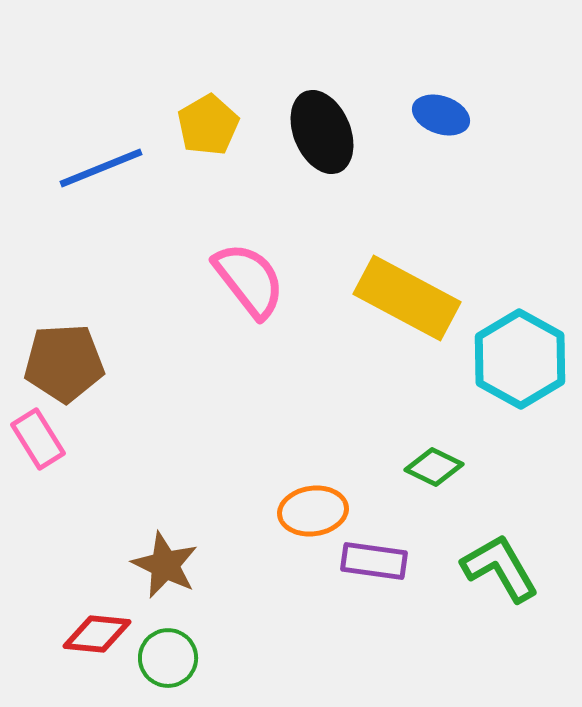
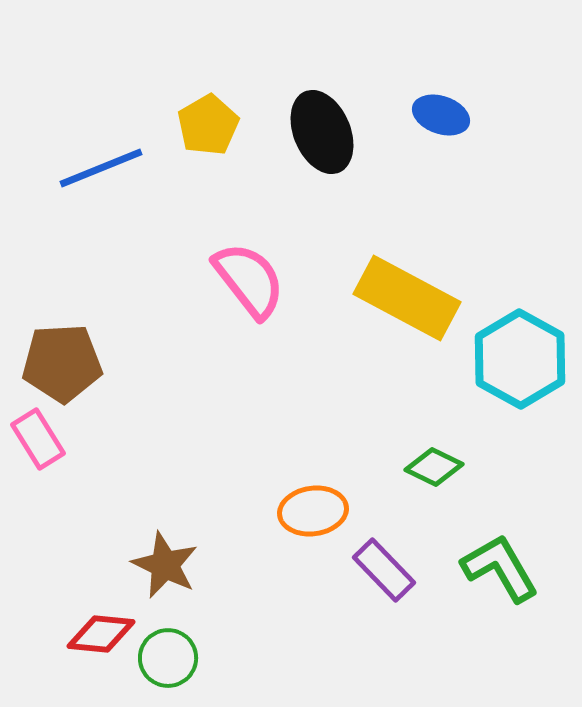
brown pentagon: moved 2 px left
purple rectangle: moved 10 px right, 9 px down; rotated 38 degrees clockwise
red diamond: moved 4 px right
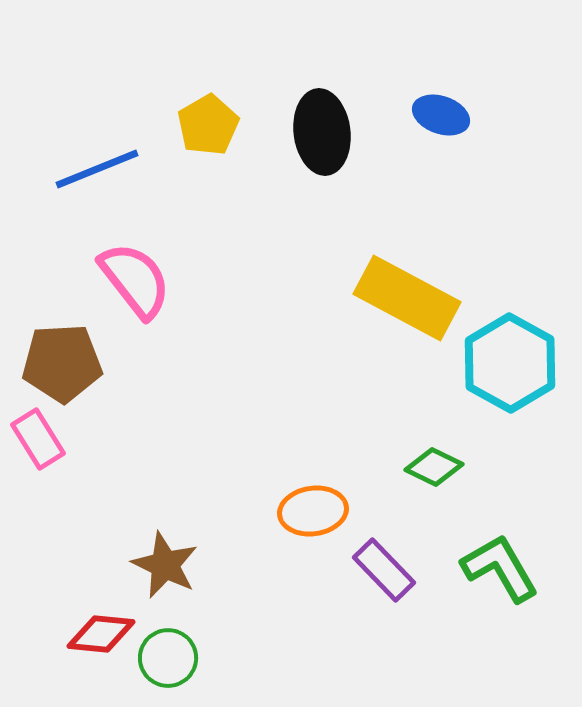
black ellipse: rotated 16 degrees clockwise
blue line: moved 4 px left, 1 px down
pink semicircle: moved 114 px left
cyan hexagon: moved 10 px left, 4 px down
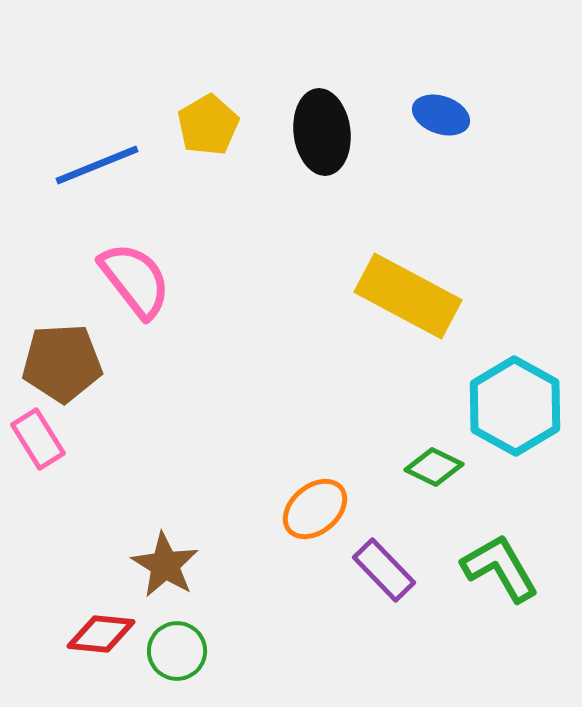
blue line: moved 4 px up
yellow rectangle: moved 1 px right, 2 px up
cyan hexagon: moved 5 px right, 43 px down
orange ellipse: moved 2 px right, 2 px up; rotated 32 degrees counterclockwise
brown star: rotated 6 degrees clockwise
green circle: moved 9 px right, 7 px up
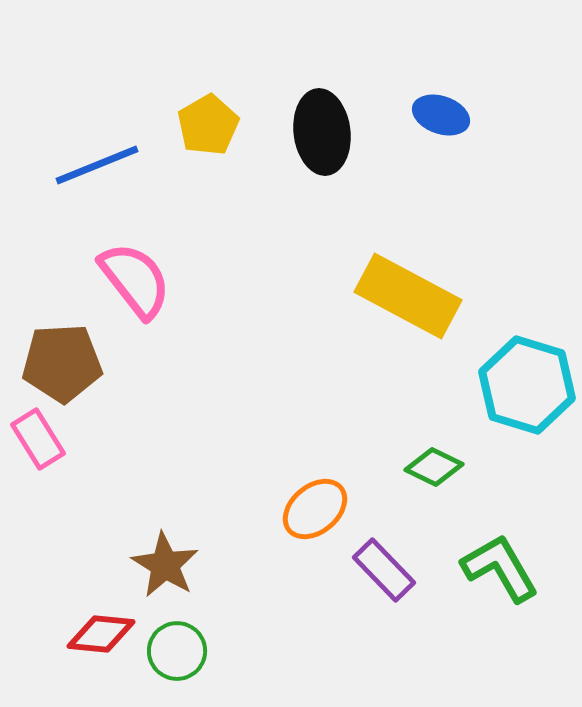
cyan hexagon: moved 12 px right, 21 px up; rotated 12 degrees counterclockwise
